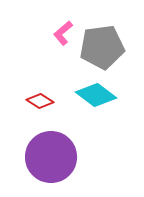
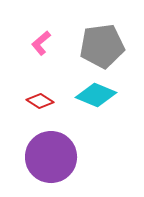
pink L-shape: moved 22 px left, 10 px down
gray pentagon: moved 1 px up
cyan diamond: rotated 15 degrees counterclockwise
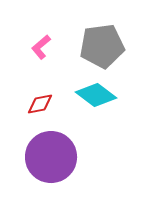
pink L-shape: moved 4 px down
cyan diamond: rotated 15 degrees clockwise
red diamond: moved 3 px down; rotated 44 degrees counterclockwise
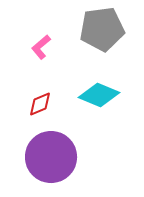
gray pentagon: moved 17 px up
cyan diamond: moved 3 px right; rotated 15 degrees counterclockwise
red diamond: rotated 12 degrees counterclockwise
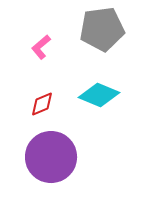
red diamond: moved 2 px right
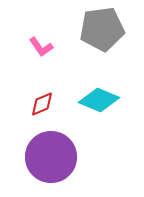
pink L-shape: rotated 85 degrees counterclockwise
cyan diamond: moved 5 px down
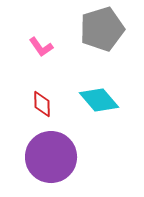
gray pentagon: rotated 9 degrees counterclockwise
cyan diamond: rotated 27 degrees clockwise
red diamond: rotated 68 degrees counterclockwise
